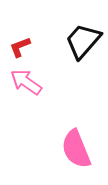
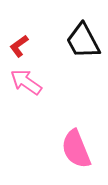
black trapezoid: rotated 69 degrees counterclockwise
red L-shape: moved 1 px left, 1 px up; rotated 15 degrees counterclockwise
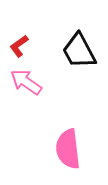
black trapezoid: moved 4 px left, 10 px down
pink semicircle: moved 8 px left; rotated 15 degrees clockwise
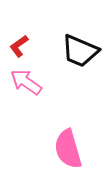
black trapezoid: moved 1 px right; rotated 39 degrees counterclockwise
pink semicircle: rotated 9 degrees counterclockwise
